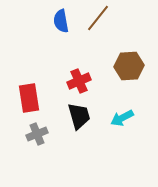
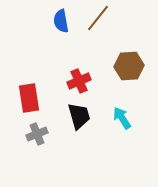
cyan arrow: rotated 85 degrees clockwise
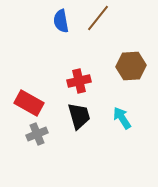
brown hexagon: moved 2 px right
red cross: rotated 10 degrees clockwise
red rectangle: moved 5 px down; rotated 52 degrees counterclockwise
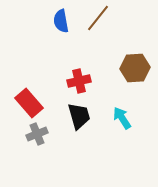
brown hexagon: moved 4 px right, 2 px down
red rectangle: rotated 20 degrees clockwise
